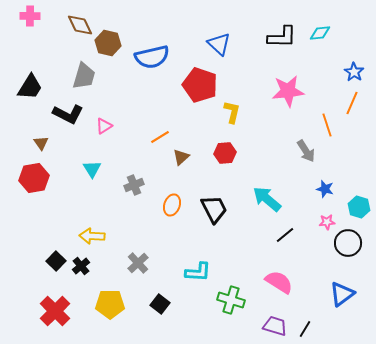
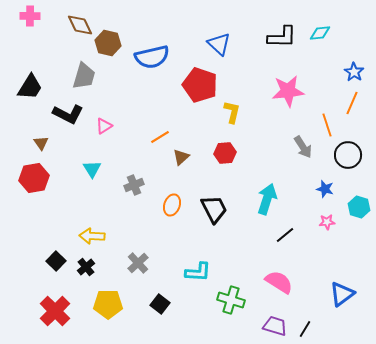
gray arrow at (306, 151): moved 3 px left, 4 px up
cyan arrow at (267, 199): rotated 68 degrees clockwise
black circle at (348, 243): moved 88 px up
black cross at (81, 266): moved 5 px right, 1 px down
yellow pentagon at (110, 304): moved 2 px left
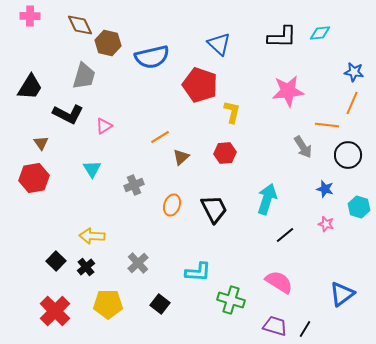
blue star at (354, 72): rotated 24 degrees counterclockwise
orange line at (327, 125): rotated 65 degrees counterclockwise
pink star at (327, 222): moved 1 px left, 2 px down; rotated 21 degrees clockwise
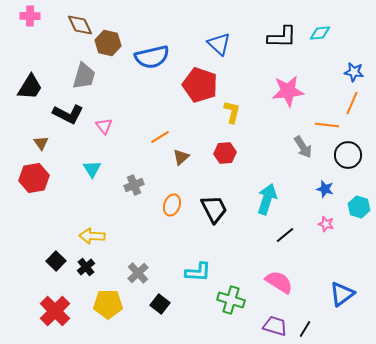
pink triangle at (104, 126): rotated 36 degrees counterclockwise
gray cross at (138, 263): moved 10 px down
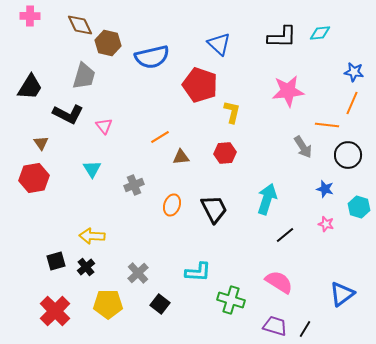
brown triangle at (181, 157): rotated 36 degrees clockwise
black square at (56, 261): rotated 30 degrees clockwise
